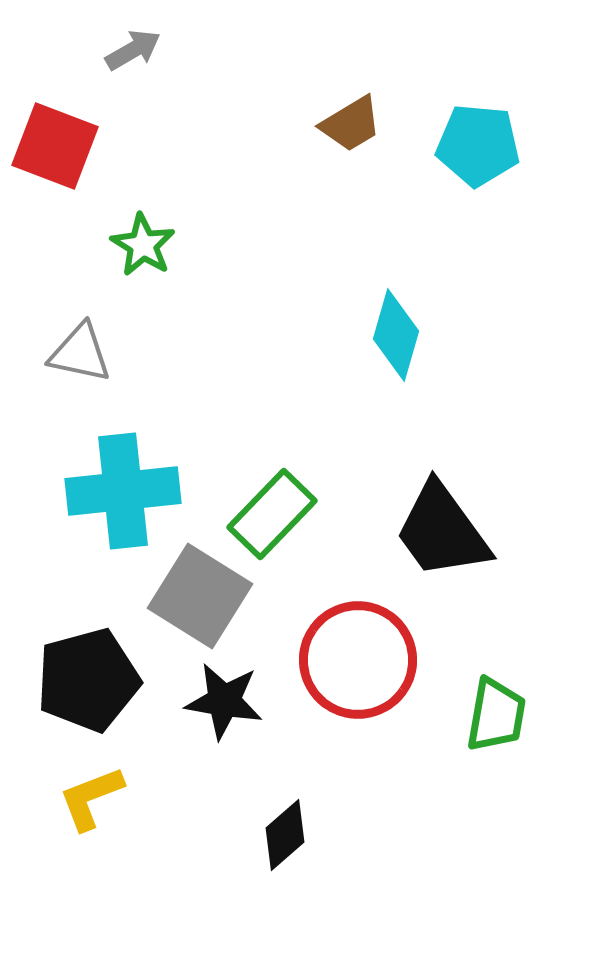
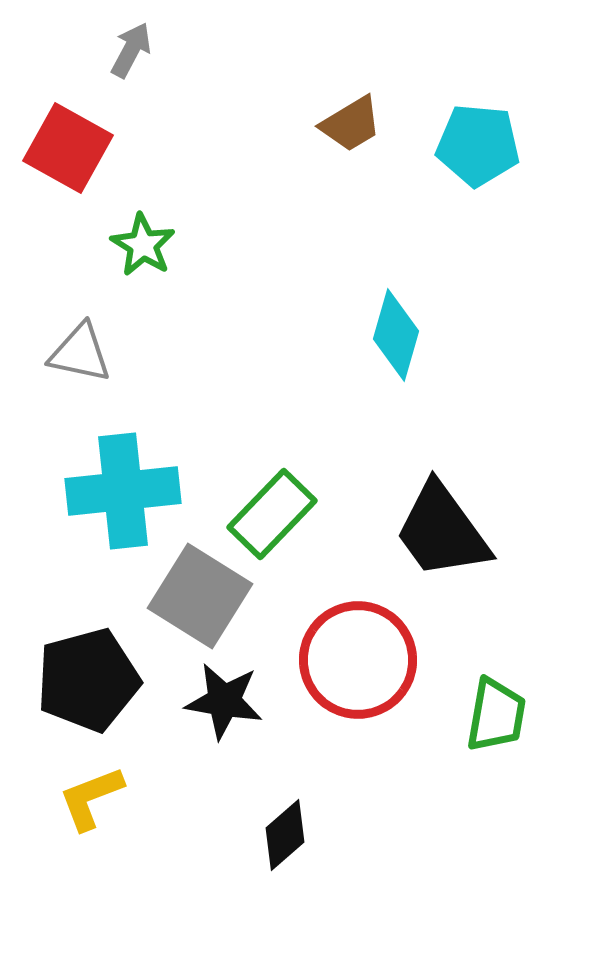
gray arrow: moved 2 px left; rotated 32 degrees counterclockwise
red square: moved 13 px right, 2 px down; rotated 8 degrees clockwise
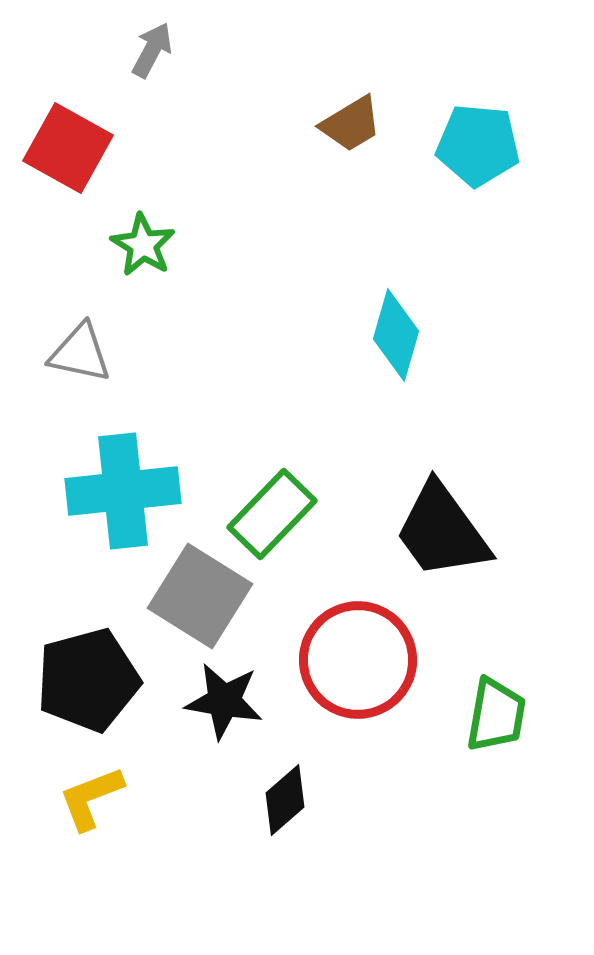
gray arrow: moved 21 px right
black diamond: moved 35 px up
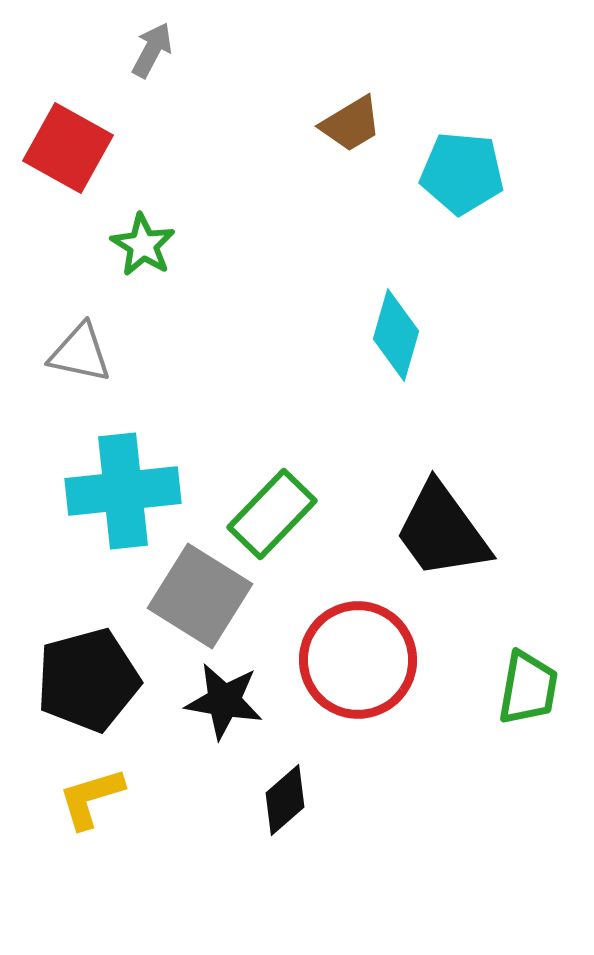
cyan pentagon: moved 16 px left, 28 px down
green trapezoid: moved 32 px right, 27 px up
yellow L-shape: rotated 4 degrees clockwise
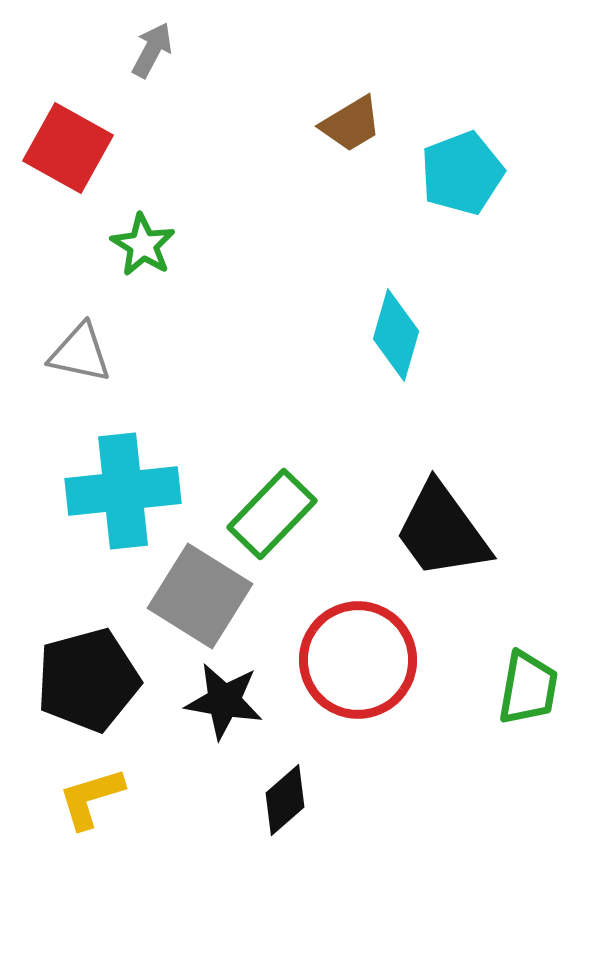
cyan pentagon: rotated 26 degrees counterclockwise
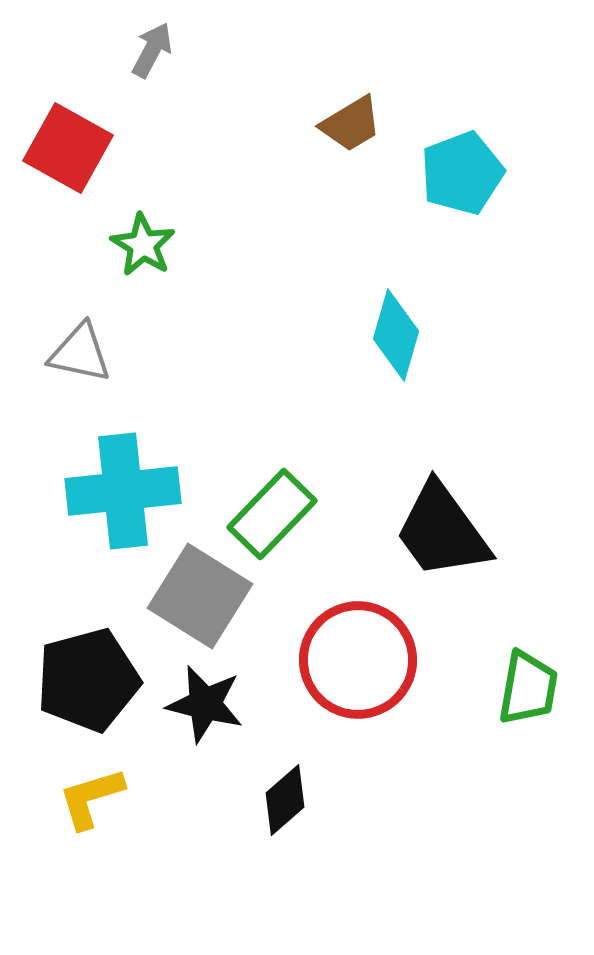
black star: moved 19 px left, 3 px down; rotated 4 degrees clockwise
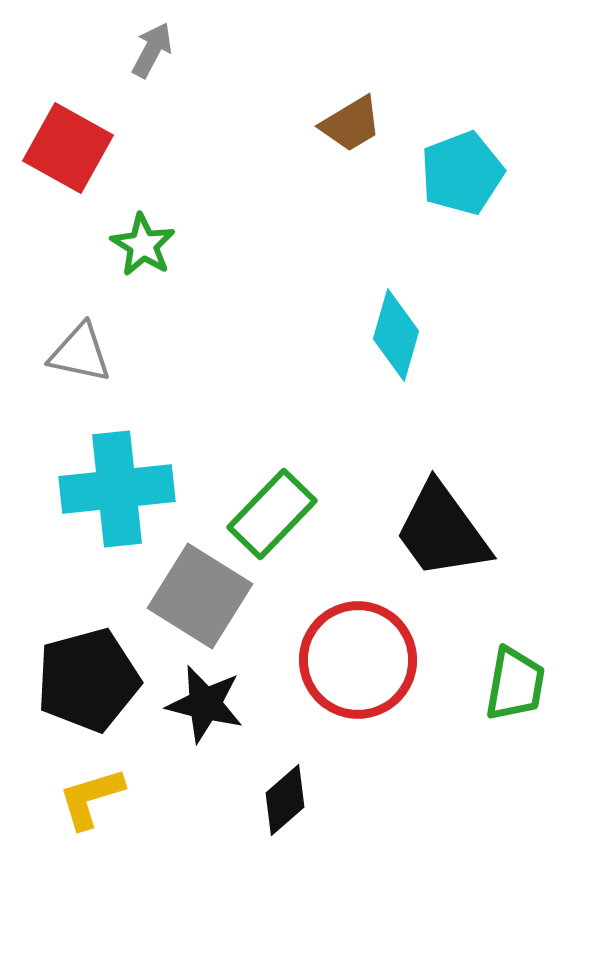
cyan cross: moved 6 px left, 2 px up
green trapezoid: moved 13 px left, 4 px up
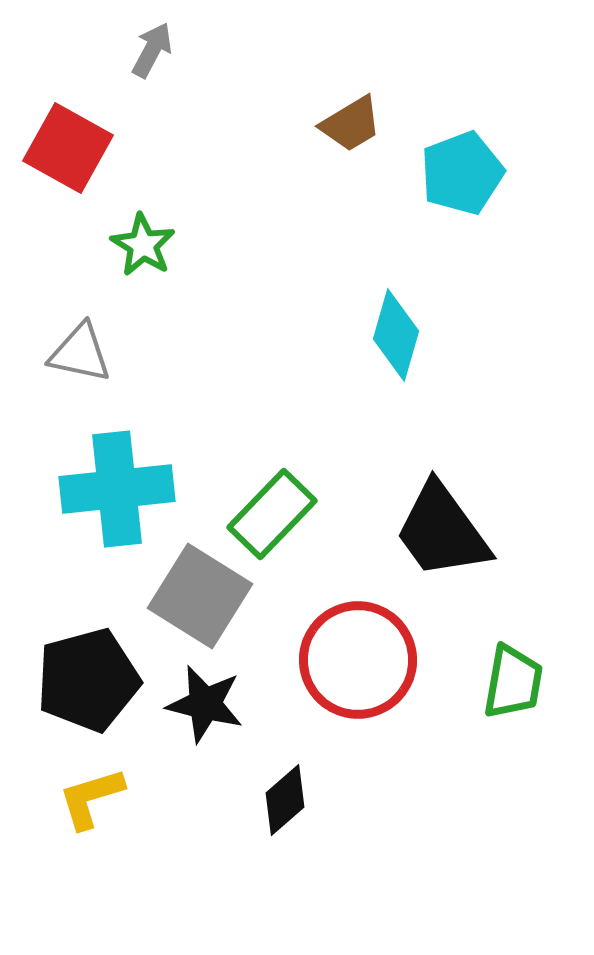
green trapezoid: moved 2 px left, 2 px up
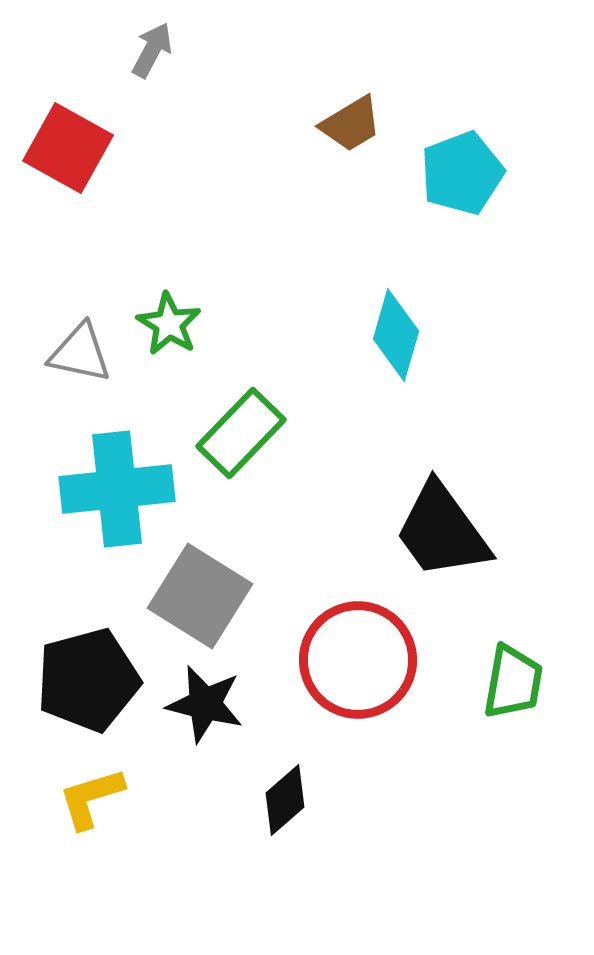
green star: moved 26 px right, 79 px down
green rectangle: moved 31 px left, 81 px up
